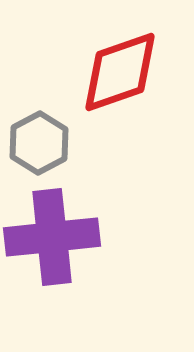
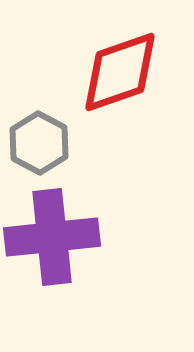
gray hexagon: rotated 4 degrees counterclockwise
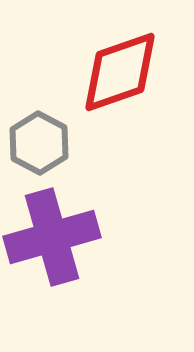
purple cross: rotated 10 degrees counterclockwise
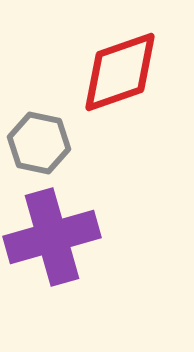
gray hexagon: rotated 16 degrees counterclockwise
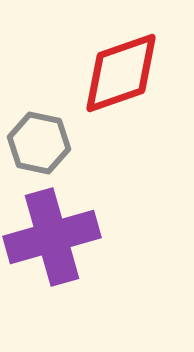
red diamond: moved 1 px right, 1 px down
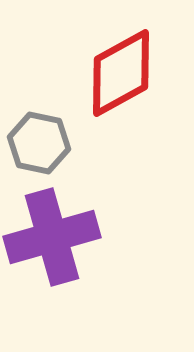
red diamond: rotated 10 degrees counterclockwise
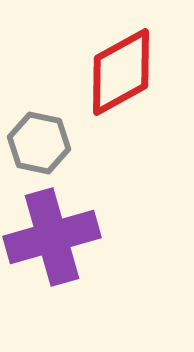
red diamond: moved 1 px up
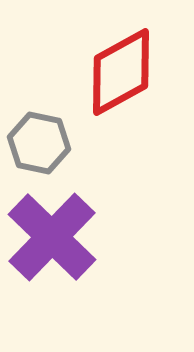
purple cross: rotated 30 degrees counterclockwise
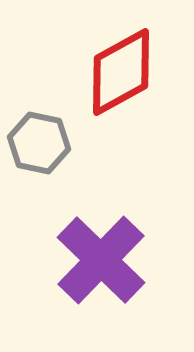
purple cross: moved 49 px right, 23 px down
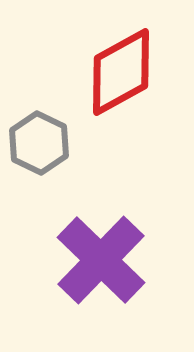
gray hexagon: rotated 14 degrees clockwise
